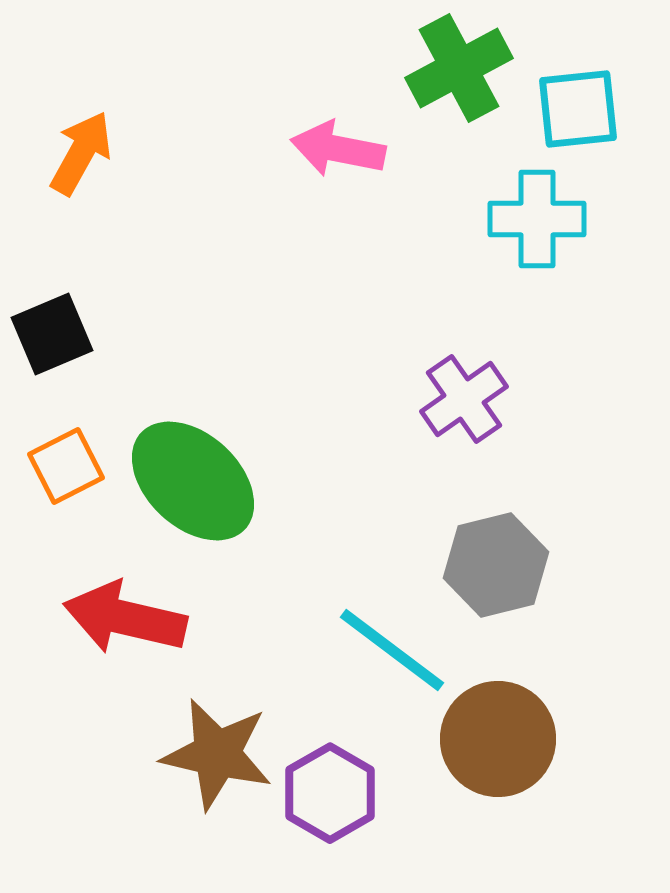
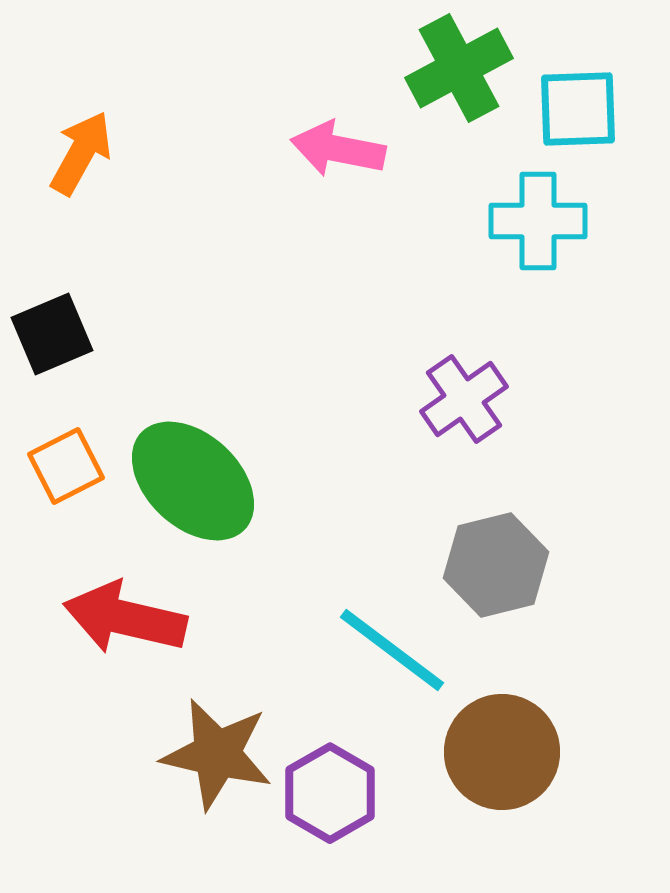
cyan square: rotated 4 degrees clockwise
cyan cross: moved 1 px right, 2 px down
brown circle: moved 4 px right, 13 px down
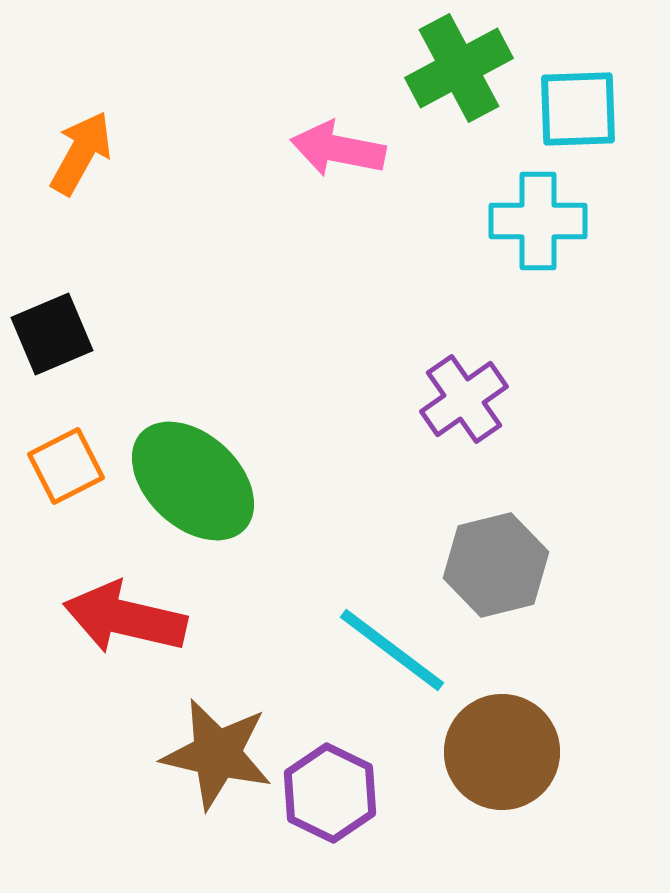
purple hexagon: rotated 4 degrees counterclockwise
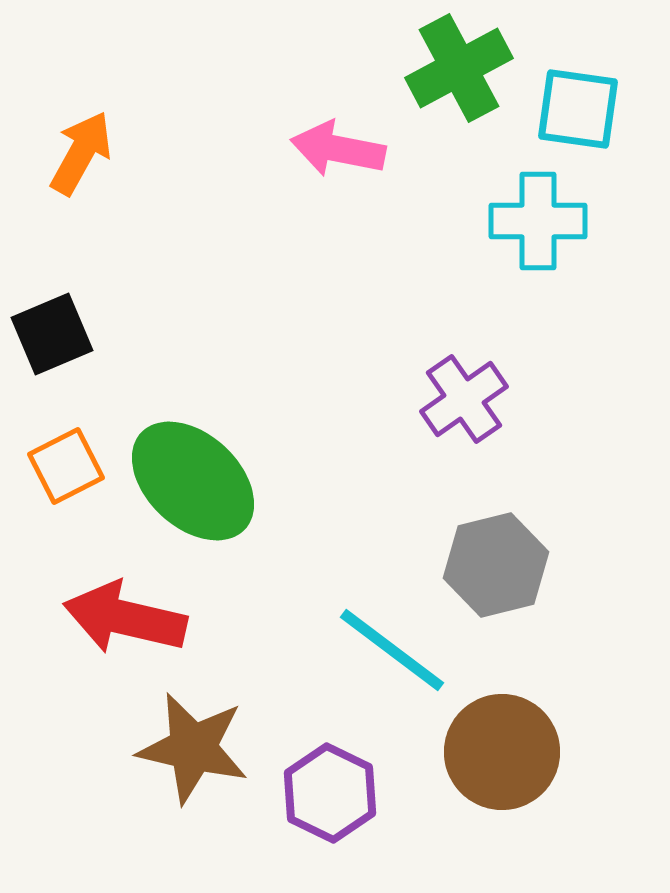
cyan square: rotated 10 degrees clockwise
brown star: moved 24 px left, 6 px up
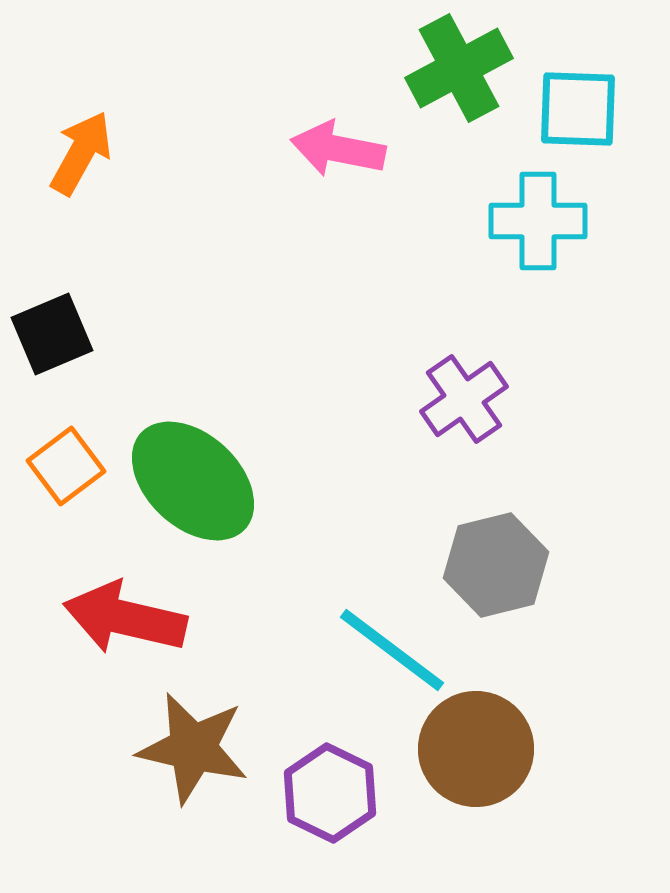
cyan square: rotated 6 degrees counterclockwise
orange square: rotated 10 degrees counterclockwise
brown circle: moved 26 px left, 3 px up
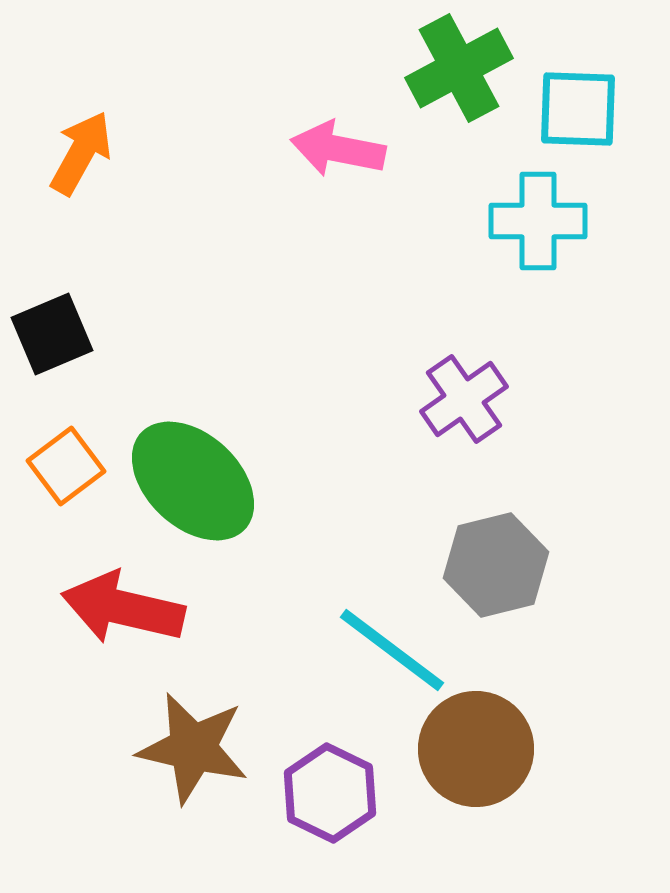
red arrow: moved 2 px left, 10 px up
